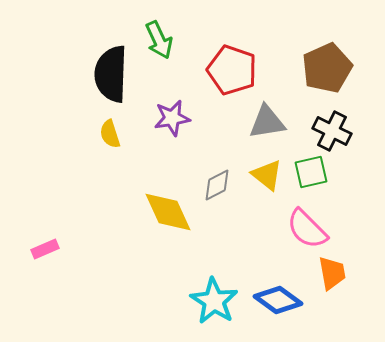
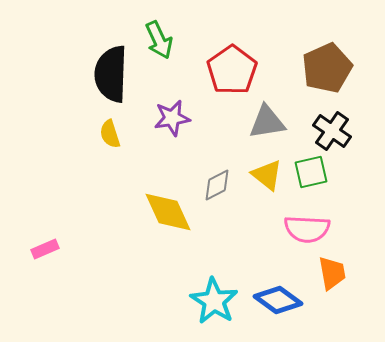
red pentagon: rotated 18 degrees clockwise
black cross: rotated 9 degrees clockwise
pink semicircle: rotated 42 degrees counterclockwise
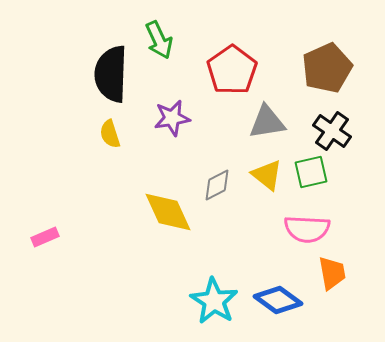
pink rectangle: moved 12 px up
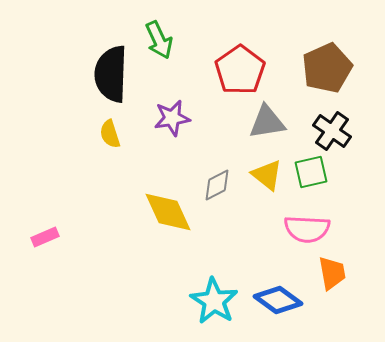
red pentagon: moved 8 px right
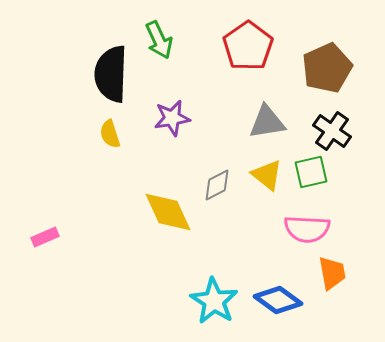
red pentagon: moved 8 px right, 24 px up
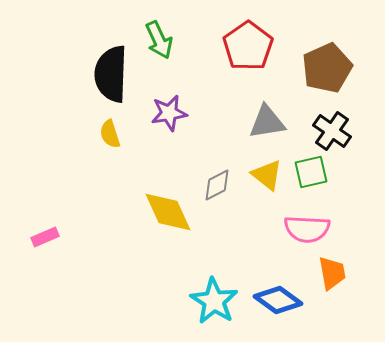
purple star: moved 3 px left, 5 px up
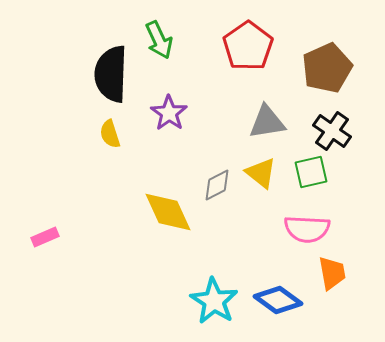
purple star: rotated 27 degrees counterclockwise
yellow triangle: moved 6 px left, 2 px up
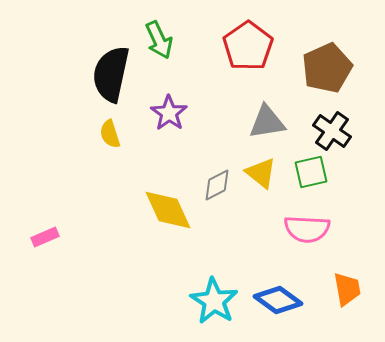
black semicircle: rotated 10 degrees clockwise
yellow diamond: moved 2 px up
orange trapezoid: moved 15 px right, 16 px down
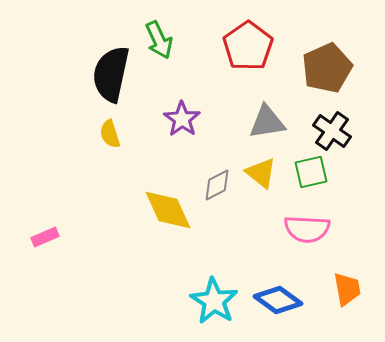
purple star: moved 13 px right, 6 px down
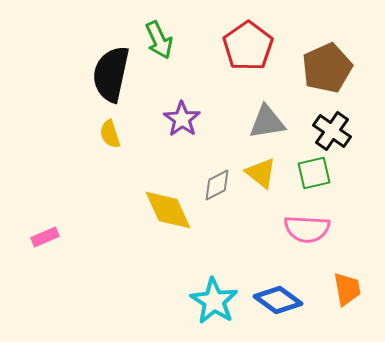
green square: moved 3 px right, 1 px down
